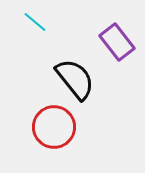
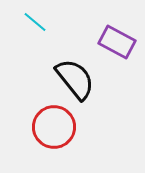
purple rectangle: rotated 24 degrees counterclockwise
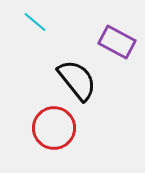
black semicircle: moved 2 px right, 1 px down
red circle: moved 1 px down
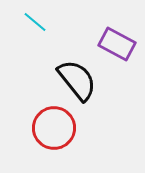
purple rectangle: moved 2 px down
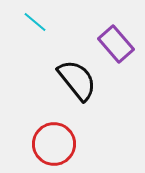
purple rectangle: moved 1 px left; rotated 21 degrees clockwise
red circle: moved 16 px down
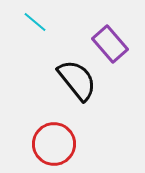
purple rectangle: moved 6 px left
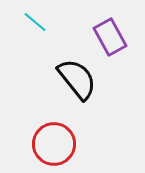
purple rectangle: moved 7 px up; rotated 12 degrees clockwise
black semicircle: moved 1 px up
